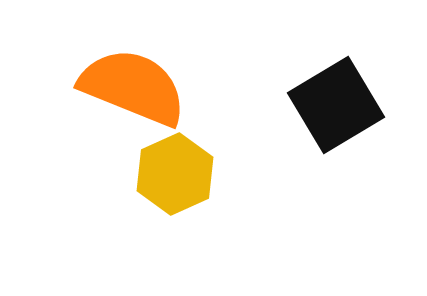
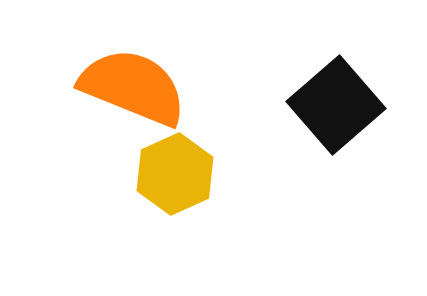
black square: rotated 10 degrees counterclockwise
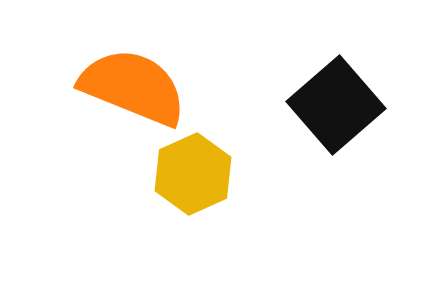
yellow hexagon: moved 18 px right
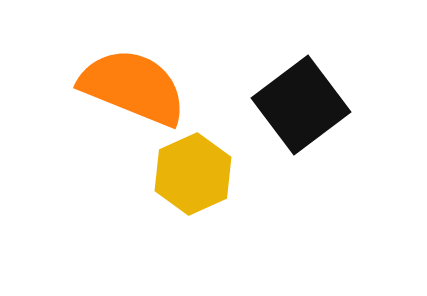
black square: moved 35 px left; rotated 4 degrees clockwise
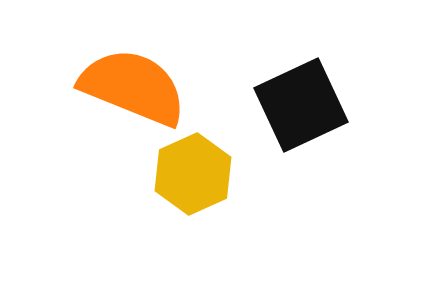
black square: rotated 12 degrees clockwise
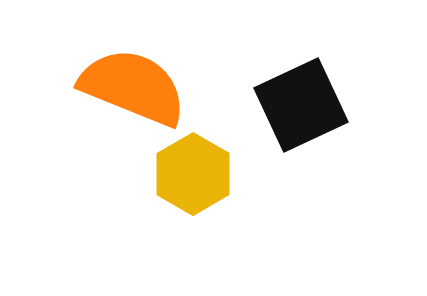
yellow hexagon: rotated 6 degrees counterclockwise
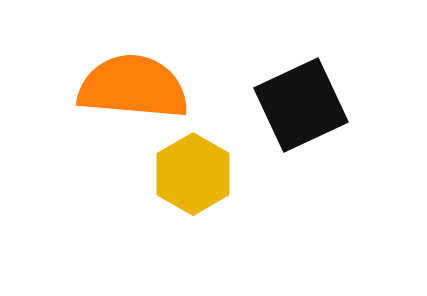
orange semicircle: rotated 17 degrees counterclockwise
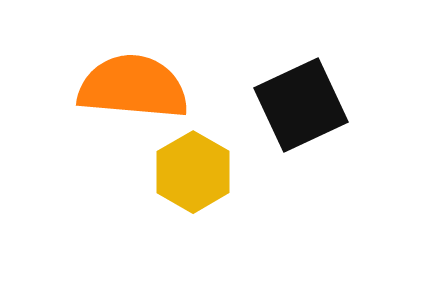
yellow hexagon: moved 2 px up
